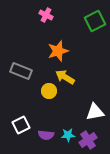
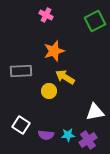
orange star: moved 4 px left
gray rectangle: rotated 25 degrees counterclockwise
white square: rotated 30 degrees counterclockwise
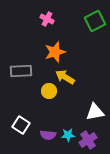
pink cross: moved 1 px right, 4 px down
orange star: moved 1 px right, 1 px down
purple semicircle: moved 2 px right
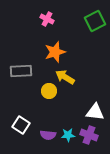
white triangle: rotated 18 degrees clockwise
purple cross: moved 1 px right, 5 px up; rotated 36 degrees counterclockwise
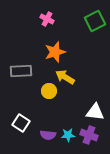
white square: moved 2 px up
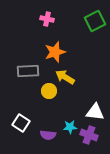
pink cross: rotated 16 degrees counterclockwise
gray rectangle: moved 7 px right
cyan star: moved 2 px right, 8 px up
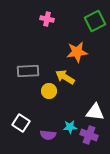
orange star: moved 22 px right; rotated 10 degrees clockwise
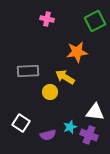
yellow circle: moved 1 px right, 1 px down
cyan star: rotated 16 degrees counterclockwise
purple semicircle: rotated 21 degrees counterclockwise
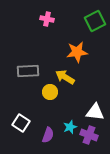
purple semicircle: rotated 56 degrees counterclockwise
